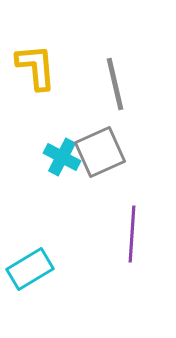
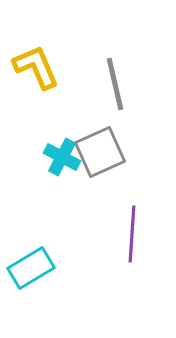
yellow L-shape: rotated 18 degrees counterclockwise
cyan rectangle: moved 1 px right, 1 px up
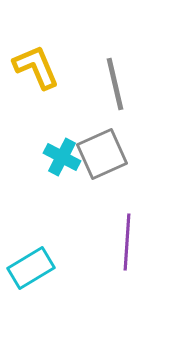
gray square: moved 2 px right, 2 px down
purple line: moved 5 px left, 8 px down
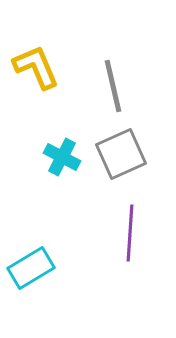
gray line: moved 2 px left, 2 px down
gray square: moved 19 px right
purple line: moved 3 px right, 9 px up
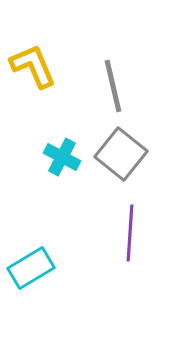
yellow L-shape: moved 3 px left, 1 px up
gray square: rotated 27 degrees counterclockwise
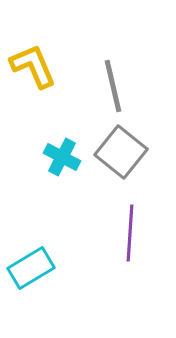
gray square: moved 2 px up
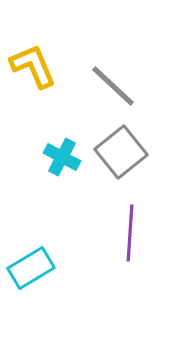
gray line: rotated 34 degrees counterclockwise
gray square: rotated 12 degrees clockwise
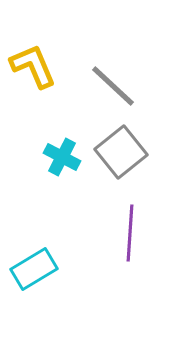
cyan rectangle: moved 3 px right, 1 px down
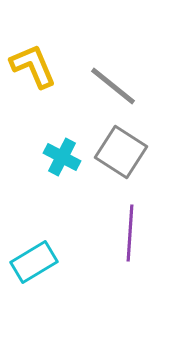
gray line: rotated 4 degrees counterclockwise
gray square: rotated 18 degrees counterclockwise
cyan rectangle: moved 7 px up
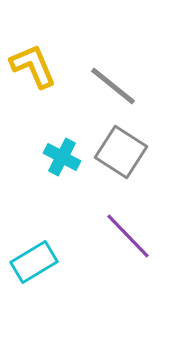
purple line: moved 2 px left, 3 px down; rotated 48 degrees counterclockwise
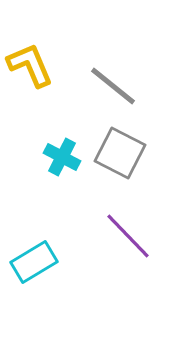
yellow L-shape: moved 3 px left, 1 px up
gray square: moved 1 px left, 1 px down; rotated 6 degrees counterclockwise
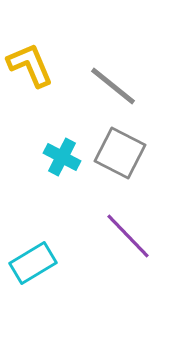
cyan rectangle: moved 1 px left, 1 px down
